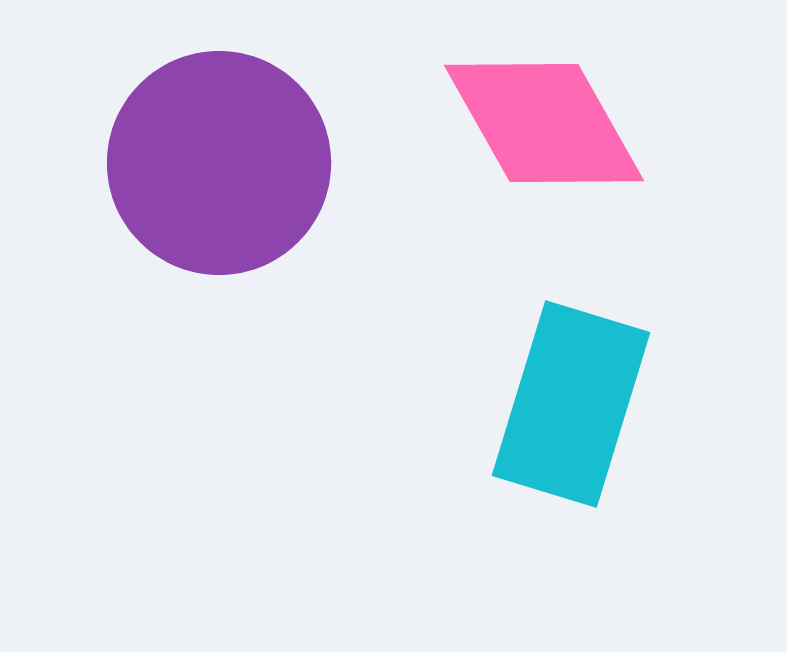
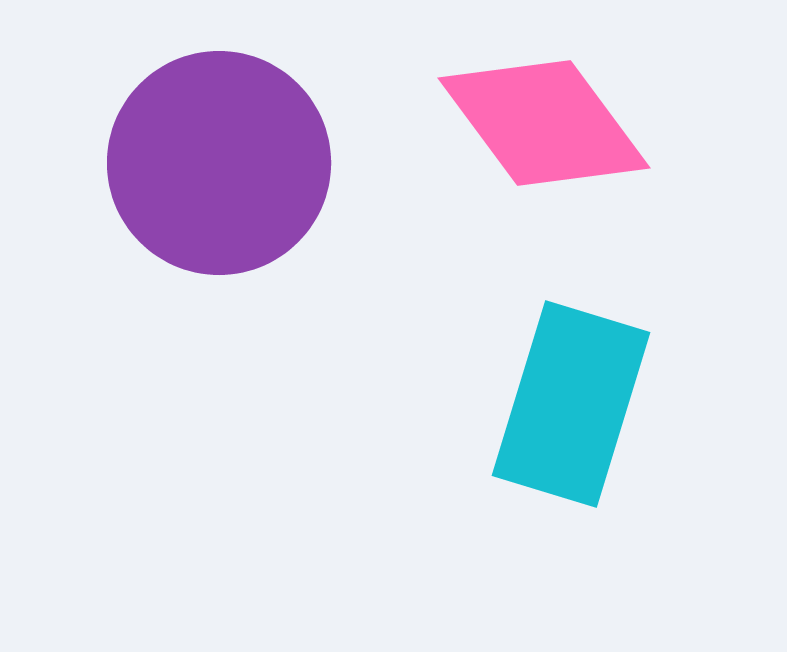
pink diamond: rotated 7 degrees counterclockwise
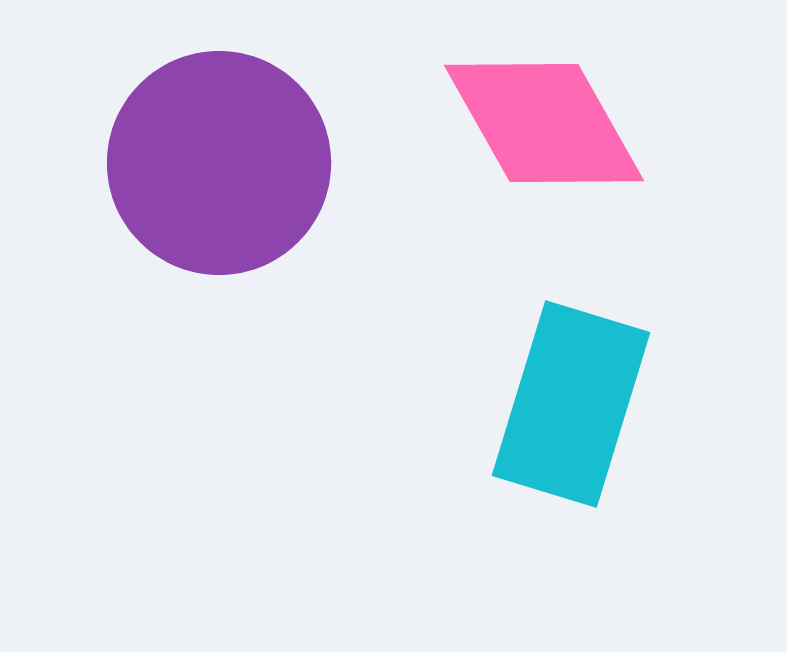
pink diamond: rotated 7 degrees clockwise
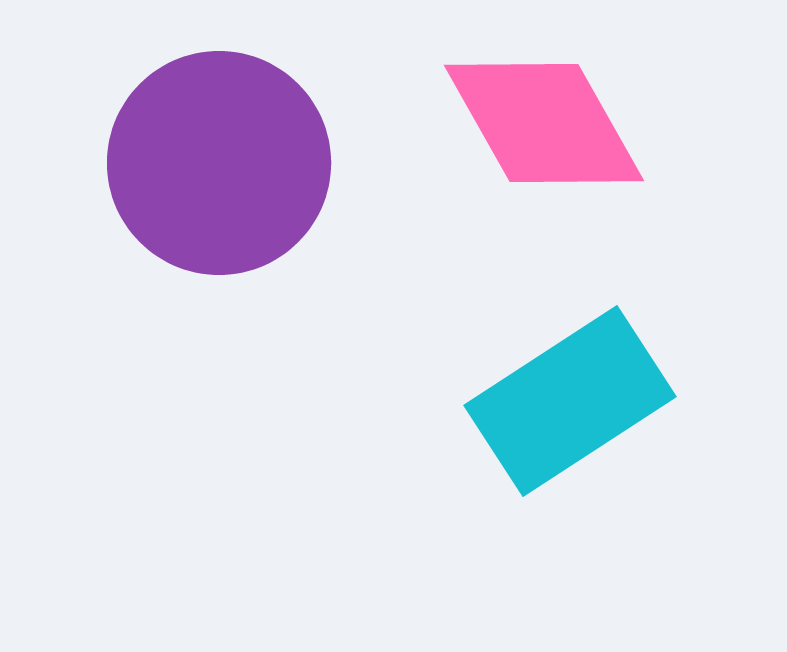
cyan rectangle: moved 1 px left, 3 px up; rotated 40 degrees clockwise
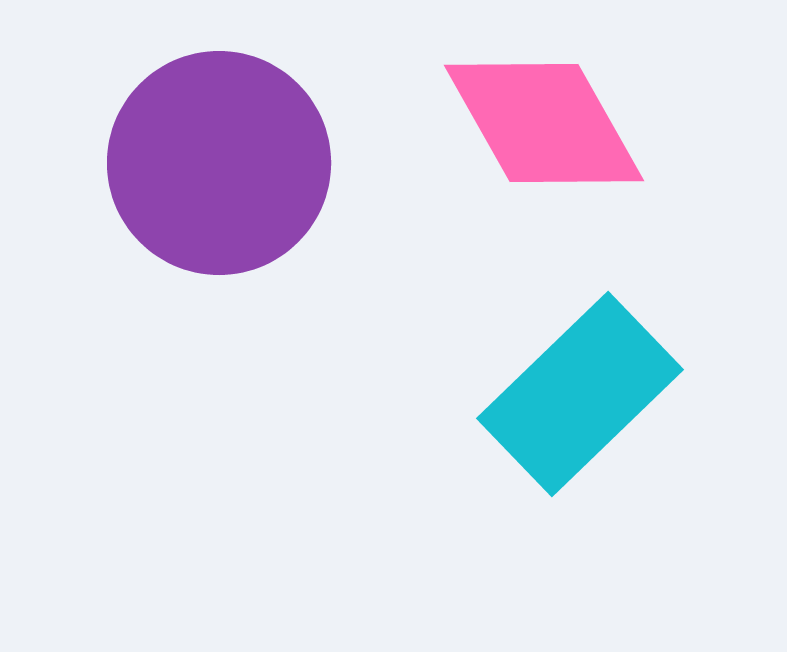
cyan rectangle: moved 10 px right, 7 px up; rotated 11 degrees counterclockwise
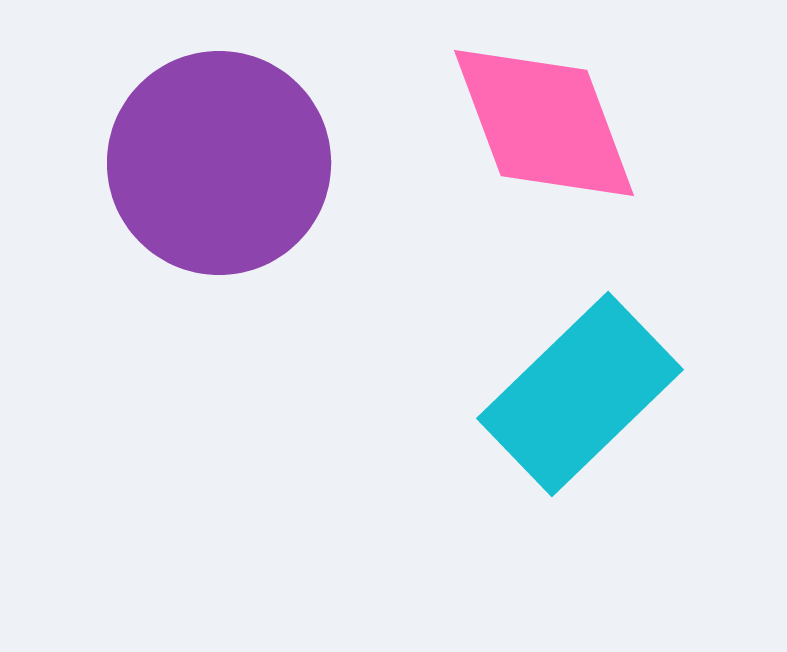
pink diamond: rotated 9 degrees clockwise
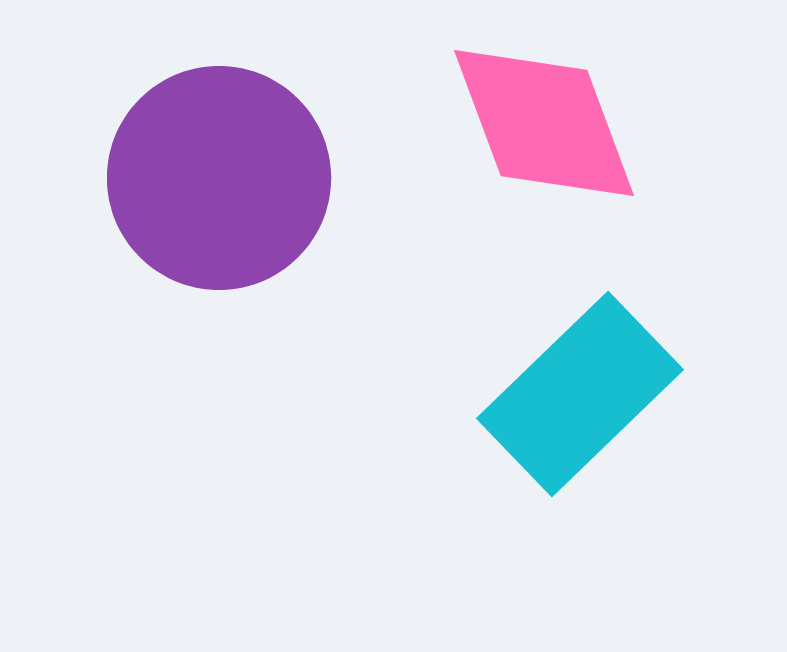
purple circle: moved 15 px down
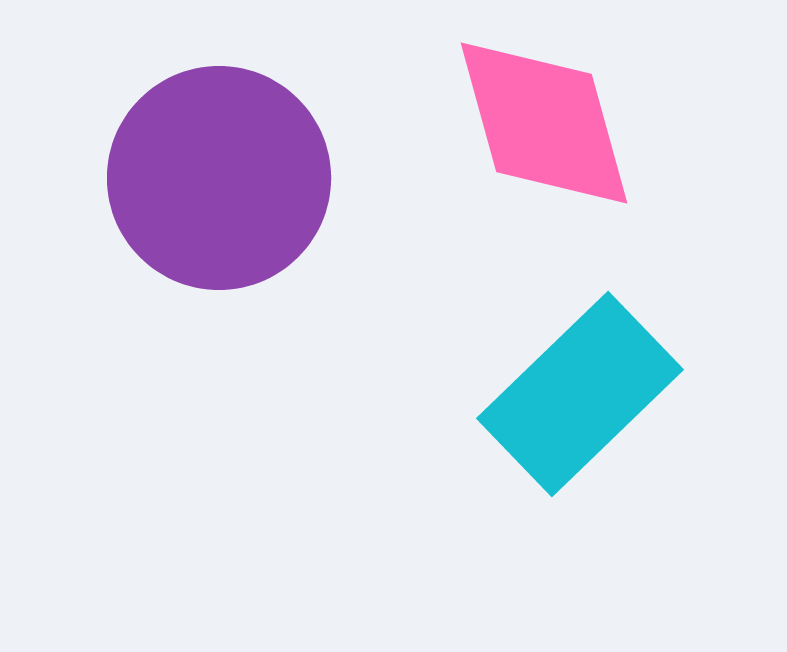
pink diamond: rotated 5 degrees clockwise
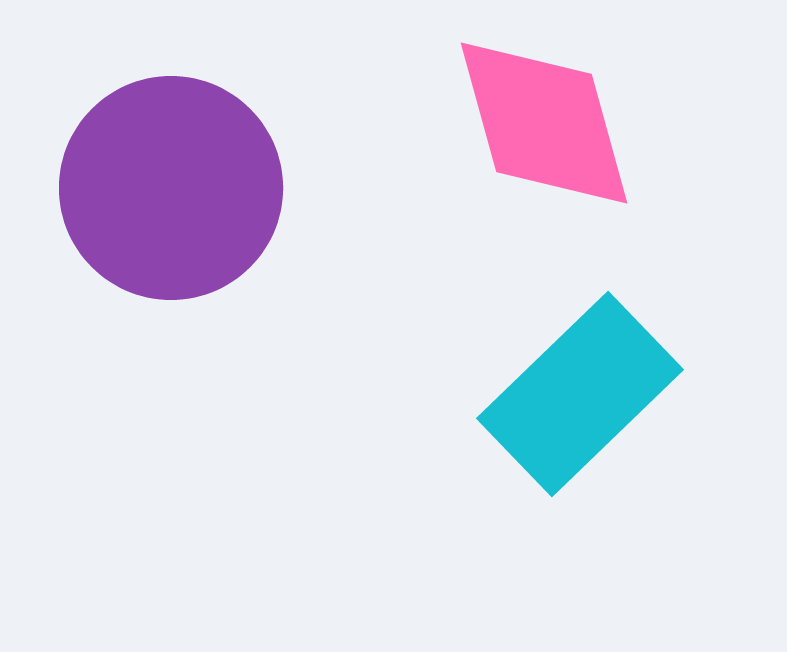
purple circle: moved 48 px left, 10 px down
